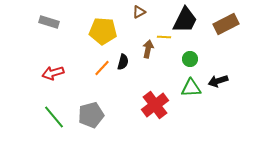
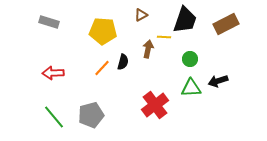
brown triangle: moved 2 px right, 3 px down
black trapezoid: rotated 8 degrees counterclockwise
red arrow: rotated 15 degrees clockwise
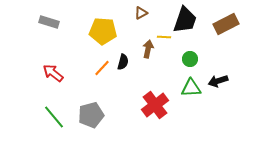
brown triangle: moved 2 px up
red arrow: rotated 40 degrees clockwise
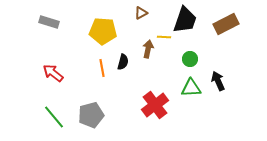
orange line: rotated 54 degrees counterclockwise
black arrow: rotated 84 degrees clockwise
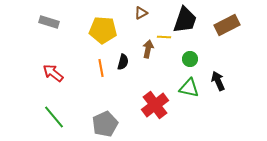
brown rectangle: moved 1 px right, 1 px down
yellow pentagon: moved 1 px up
orange line: moved 1 px left
green triangle: moved 2 px left; rotated 15 degrees clockwise
gray pentagon: moved 14 px right, 9 px down; rotated 10 degrees counterclockwise
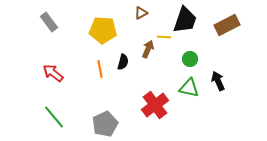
gray rectangle: rotated 36 degrees clockwise
brown arrow: rotated 12 degrees clockwise
orange line: moved 1 px left, 1 px down
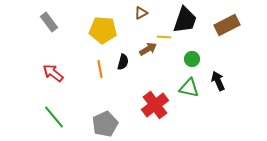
brown arrow: rotated 36 degrees clockwise
green circle: moved 2 px right
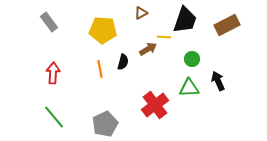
red arrow: rotated 55 degrees clockwise
green triangle: rotated 15 degrees counterclockwise
